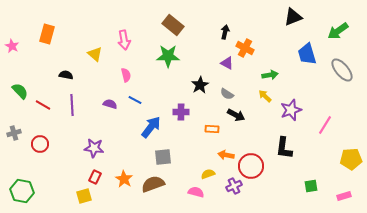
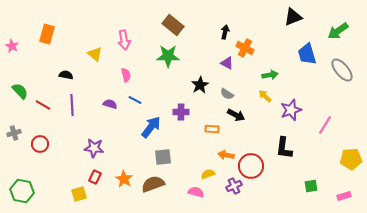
yellow square at (84, 196): moved 5 px left, 2 px up
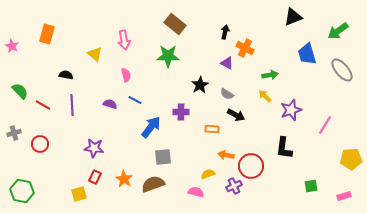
brown rectangle at (173, 25): moved 2 px right, 1 px up
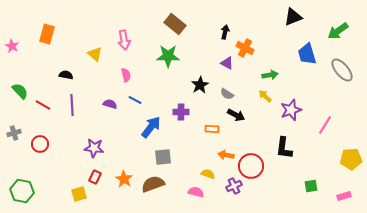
yellow semicircle at (208, 174): rotated 40 degrees clockwise
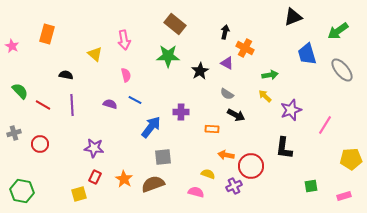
black star at (200, 85): moved 14 px up
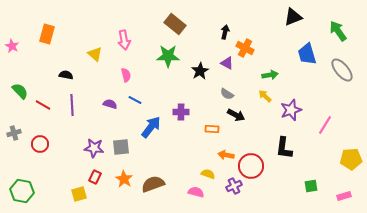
green arrow at (338, 31): rotated 90 degrees clockwise
gray square at (163, 157): moved 42 px left, 10 px up
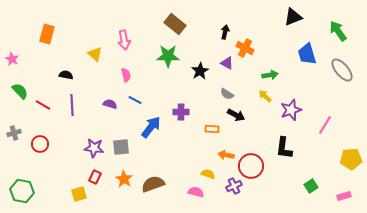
pink star at (12, 46): moved 13 px down
green square at (311, 186): rotated 24 degrees counterclockwise
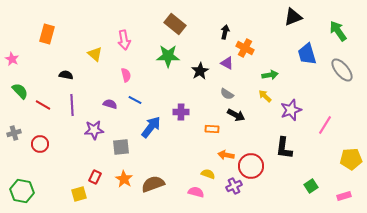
purple star at (94, 148): moved 18 px up; rotated 12 degrees counterclockwise
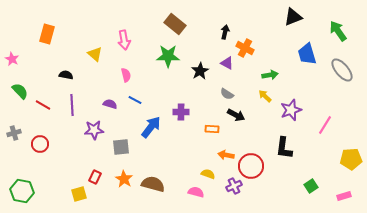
brown semicircle at (153, 184): rotated 35 degrees clockwise
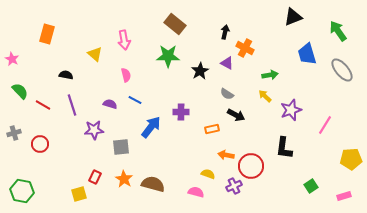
purple line at (72, 105): rotated 15 degrees counterclockwise
orange rectangle at (212, 129): rotated 16 degrees counterclockwise
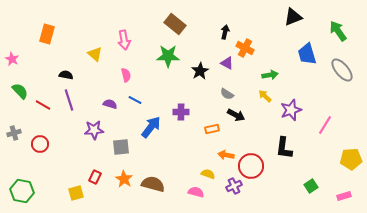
purple line at (72, 105): moved 3 px left, 5 px up
yellow square at (79, 194): moved 3 px left, 1 px up
